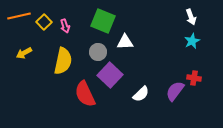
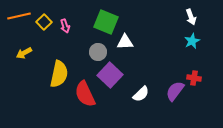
green square: moved 3 px right, 1 px down
yellow semicircle: moved 4 px left, 13 px down
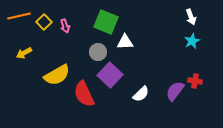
yellow semicircle: moved 2 px left, 1 px down; rotated 48 degrees clockwise
red cross: moved 1 px right, 3 px down
red semicircle: moved 1 px left
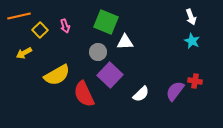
yellow square: moved 4 px left, 8 px down
cyan star: rotated 21 degrees counterclockwise
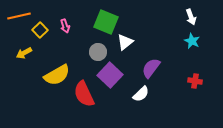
white triangle: rotated 36 degrees counterclockwise
purple semicircle: moved 24 px left, 23 px up
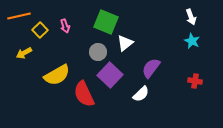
white triangle: moved 1 px down
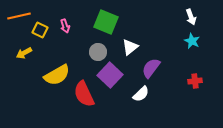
yellow square: rotated 21 degrees counterclockwise
white triangle: moved 5 px right, 4 px down
red cross: rotated 16 degrees counterclockwise
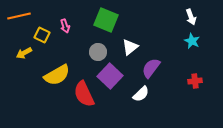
green square: moved 2 px up
yellow square: moved 2 px right, 5 px down
purple square: moved 1 px down
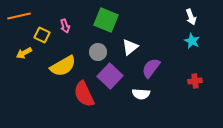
yellow semicircle: moved 6 px right, 9 px up
white semicircle: rotated 48 degrees clockwise
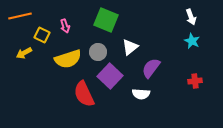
orange line: moved 1 px right
yellow semicircle: moved 5 px right, 7 px up; rotated 12 degrees clockwise
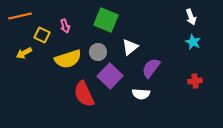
cyan star: moved 1 px right, 1 px down
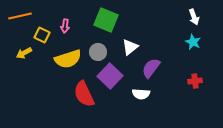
white arrow: moved 3 px right
pink arrow: rotated 24 degrees clockwise
